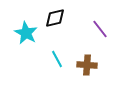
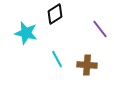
black diamond: moved 4 px up; rotated 20 degrees counterclockwise
cyan star: rotated 15 degrees counterclockwise
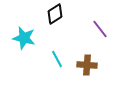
cyan star: moved 2 px left, 5 px down
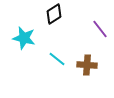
black diamond: moved 1 px left
cyan line: rotated 24 degrees counterclockwise
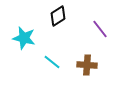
black diamond: moved 4 px right, 2 px down
cyan line: moved 5 px left, 3 px down
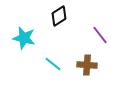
black diamond: moved 1 px right
purple line: moved 6 px down
cyan line: moved 1 px right, 2 px down
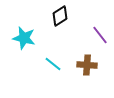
black diamond: moved 1 px right
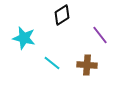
black diamond: moved 2 px right, 1 px up
cyan line: moved 1 px left, 1 px up
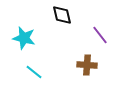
black diamond: rotated 70 degrees counterclockwise
cyan line: moved 18 px left, 9 px down
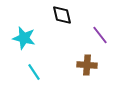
cyan line: rotated 18 degrees clockwise
